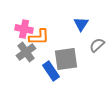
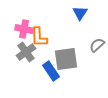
blue triangle: moved 1 px left, 11 px up
orange L-shape: rotated 90 degrees clockwise
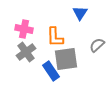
orange L-shape: moved 16 px right
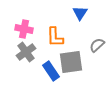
gray square: moved 5 px right, 3 px down
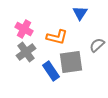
pink cross: rotated 18 degrees clockwise
orange L-shape: moved 2 px right; rotated 75 degrees counterclockwise
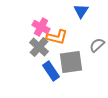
blue triangle: moved 1 px right, 2 px up
pink cross: moved 17 px right, 2 px up
gray cross: moved 13 px right, 5 px up; rotated 12 degrees counterclockwise
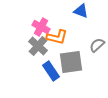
blue triangle: rotated 42 degrees counterclockwise
gray cross: moved 1 px left, 1 px up
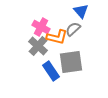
blue triangle: rotated 28 degrees clockwise
gray semicircle: moved 24 px left, 16 px up
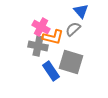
orange L-shape: moved 4 px left
gray cross: rotated 30 degrees counterclockwise
gray square: rotated 25 degrees clockwise
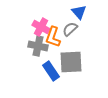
blue triangle: moved 2 px left, 1 px down
gray semicircle: moved 3 px left
orange L-shape: rotated 95 degrees clockwise
gray square: rotated 20 degrees counterclockwise
